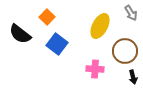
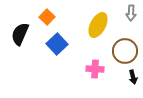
gray arrow: rotated 35 degrees clockwise
yellow ellipse: moved 2 px left, 1 px up
black semicircle: rotated 75 degrees clockwise
blue square: rotated 10 degrees clockwise
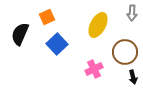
gray arrow: moved 1 px right
orange square: rotated 21 degrees clockwise
brown circle: moved 1 px down
pink cross: moved 1 px left; rotated 30 degrees counterclockwise
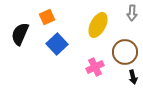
pink cross: moved 1 px right, 2 px up
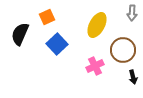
yellow ellipse: moved 1 px left
brown circle: moved 2 px left, 2 px up
pink cross: moved 1 px up
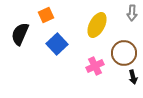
orange square: moved 1 px left, 2 px up
brown circle: moved 1 px right, 3 px down
